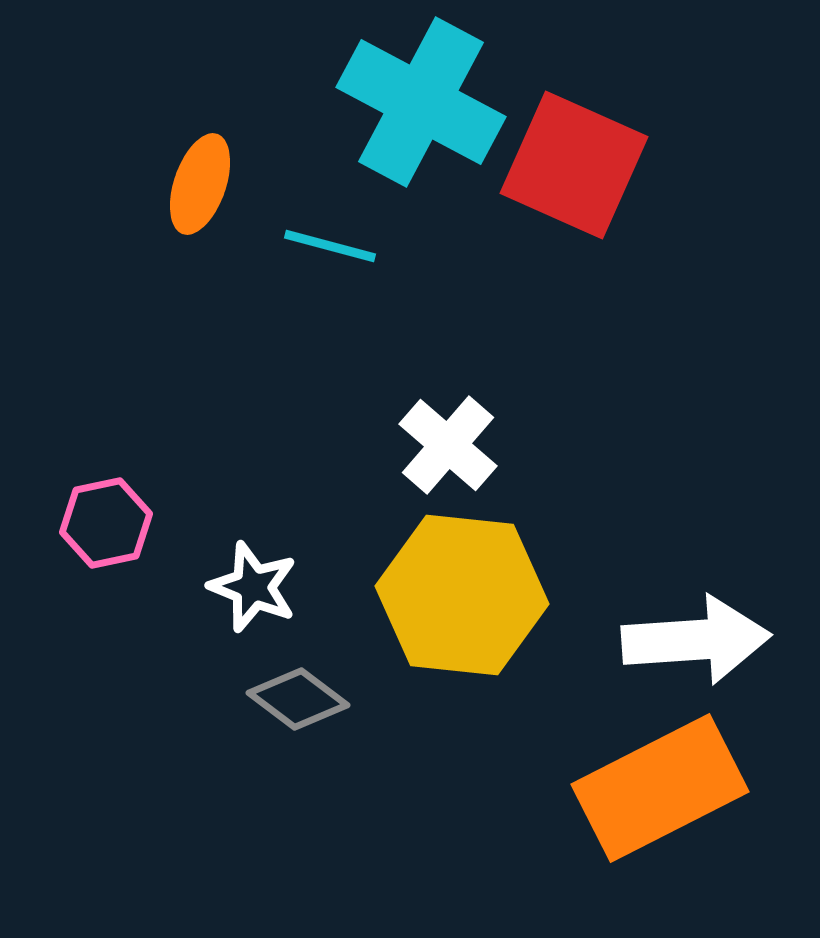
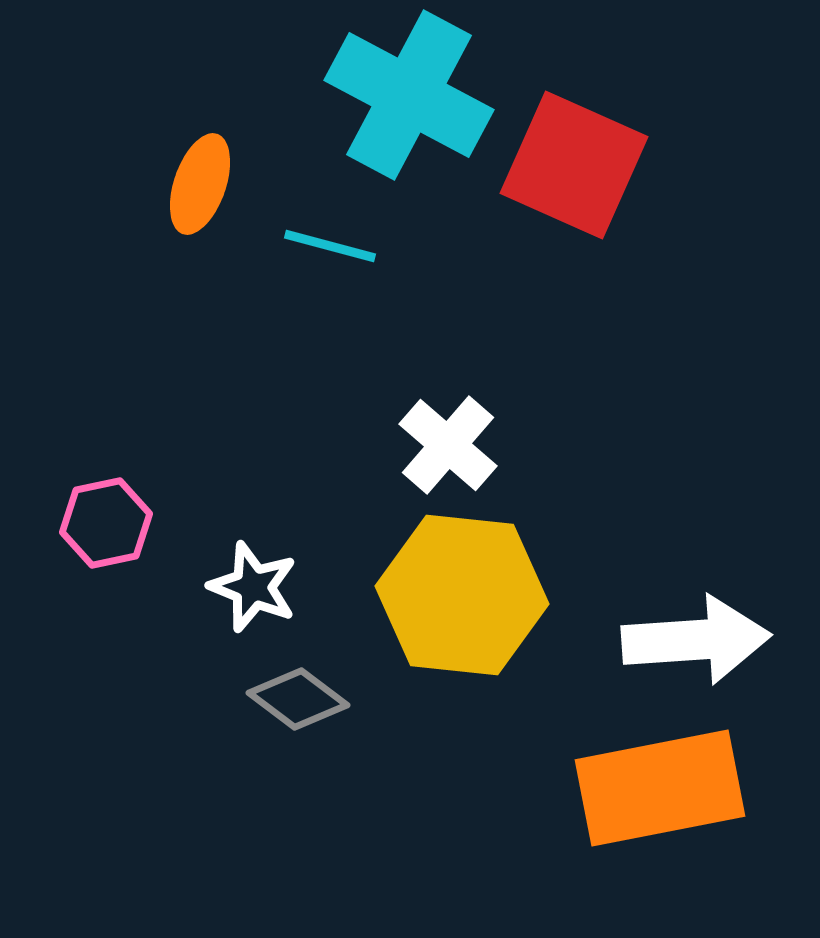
cyan cross: moved 12 px left, 7 px up
orange rectangle: rotated 16 degrees clockwise
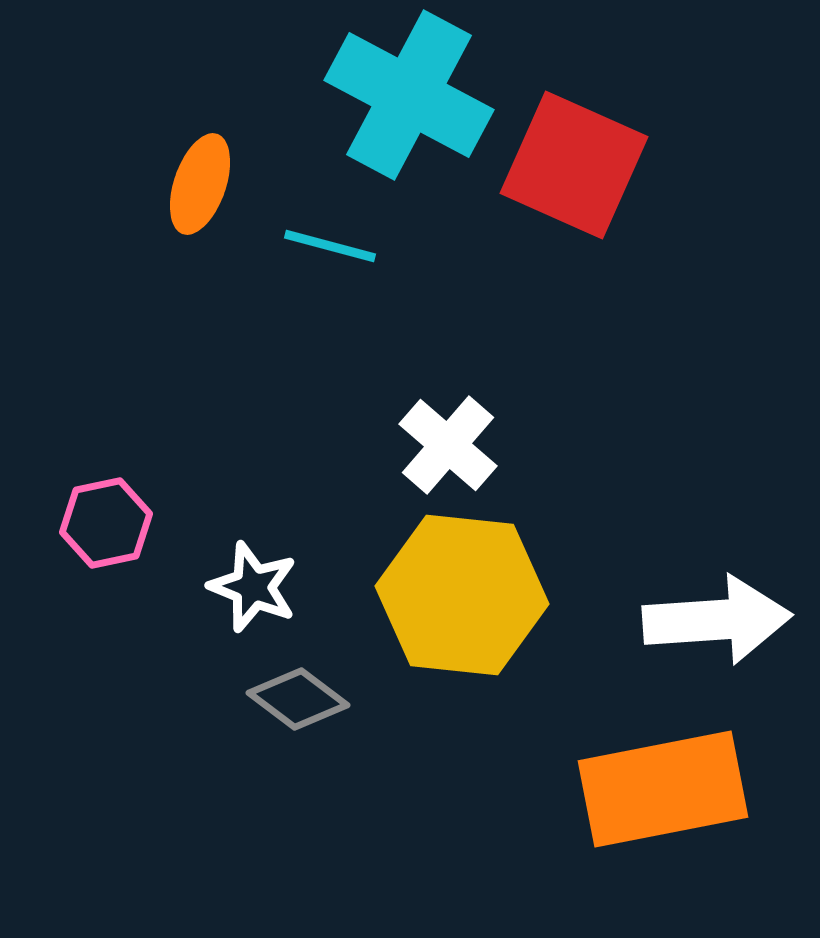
white arrow: moved 21 px right, 20 px up
orange rectangle: moved 3 px right, 1 px down
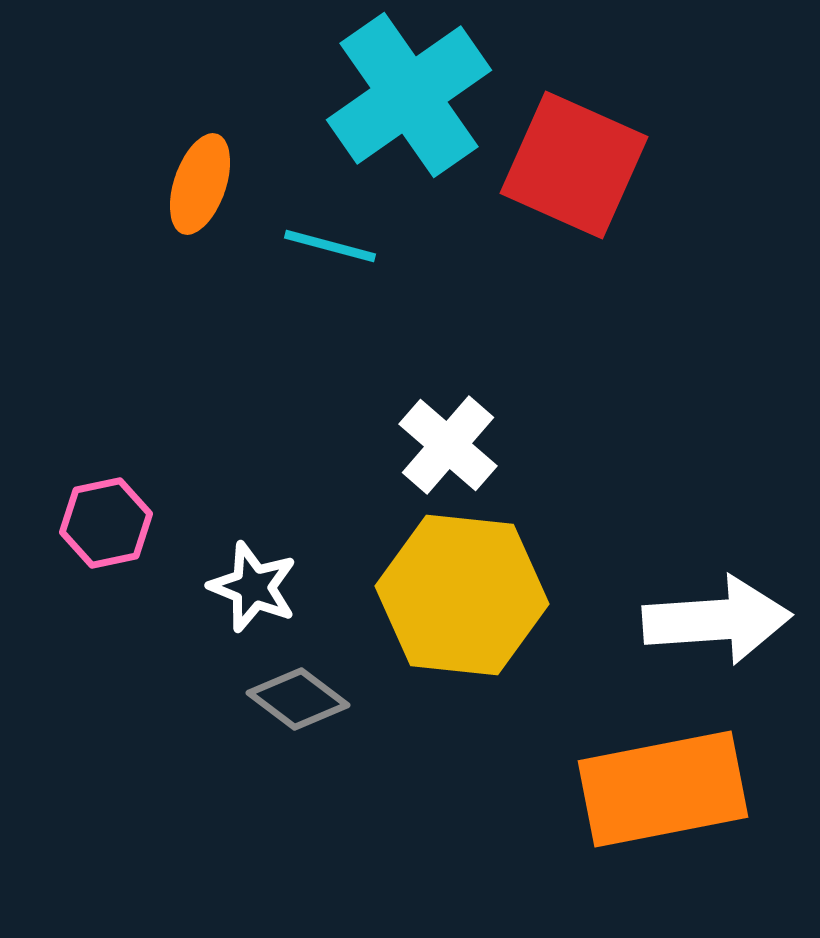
cyan cross: rotated 27 degrees clockwise
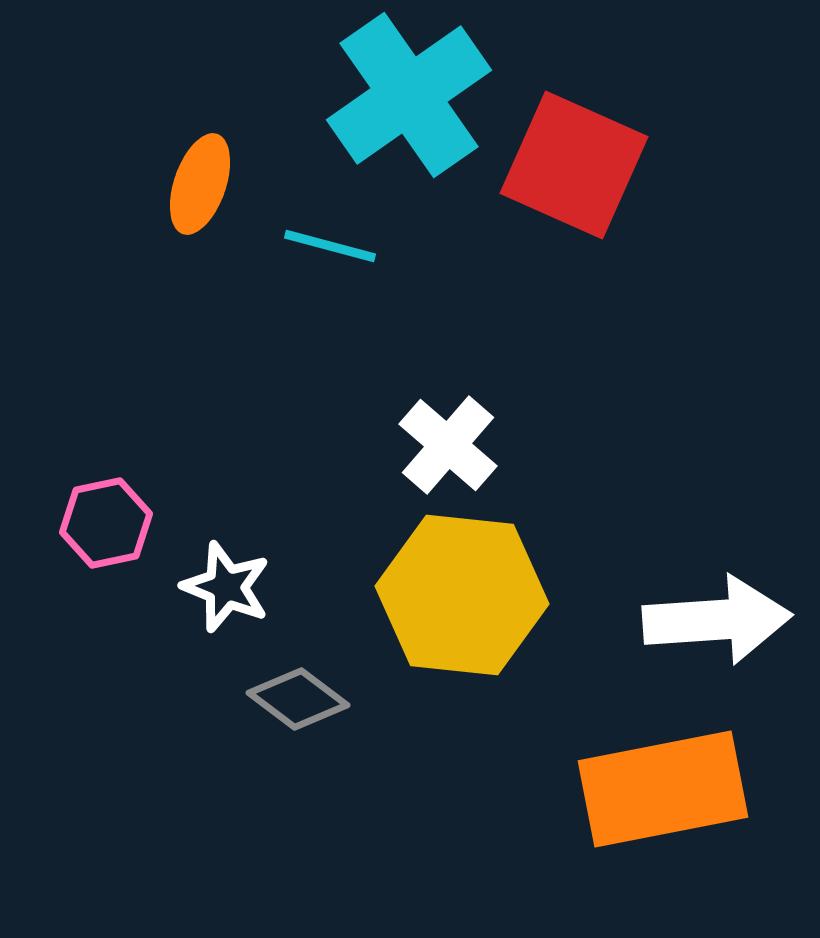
white star: moved 27 px left
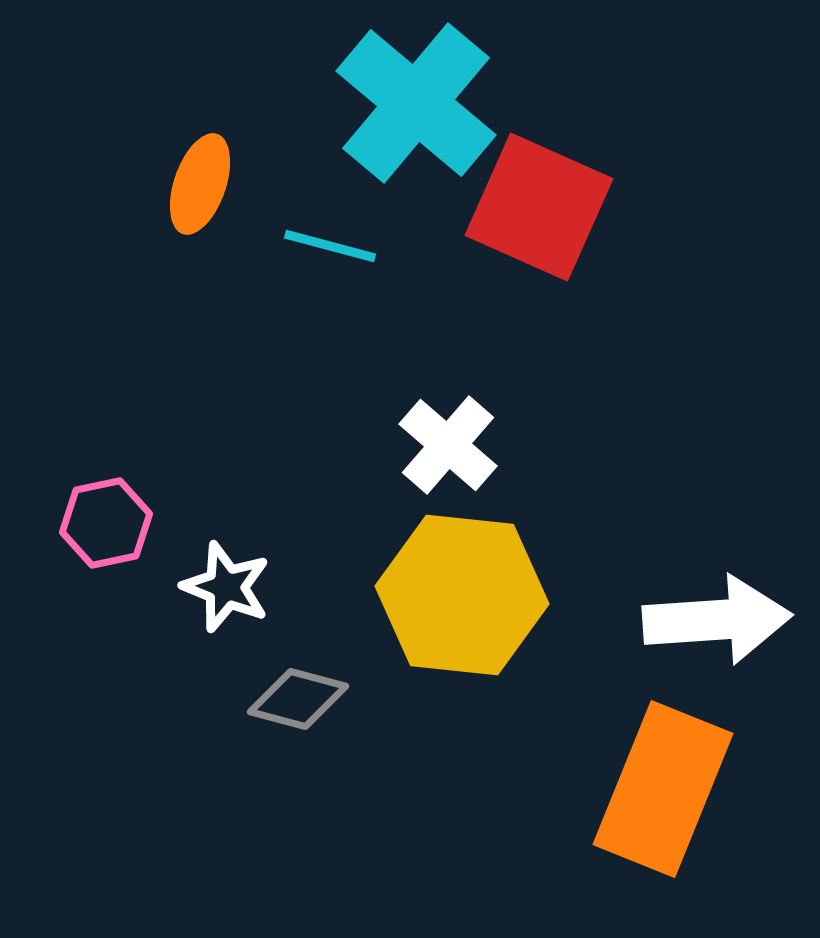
cyan cross: moved 7 px right, 8 px down; rotated 15 degrees counterclockwise
red square: moved 35 px left, 42 px down
gray diamond: rotated 22 degrees counterclockwise
orange rectangle: rotated 57 degrees counterclockwise
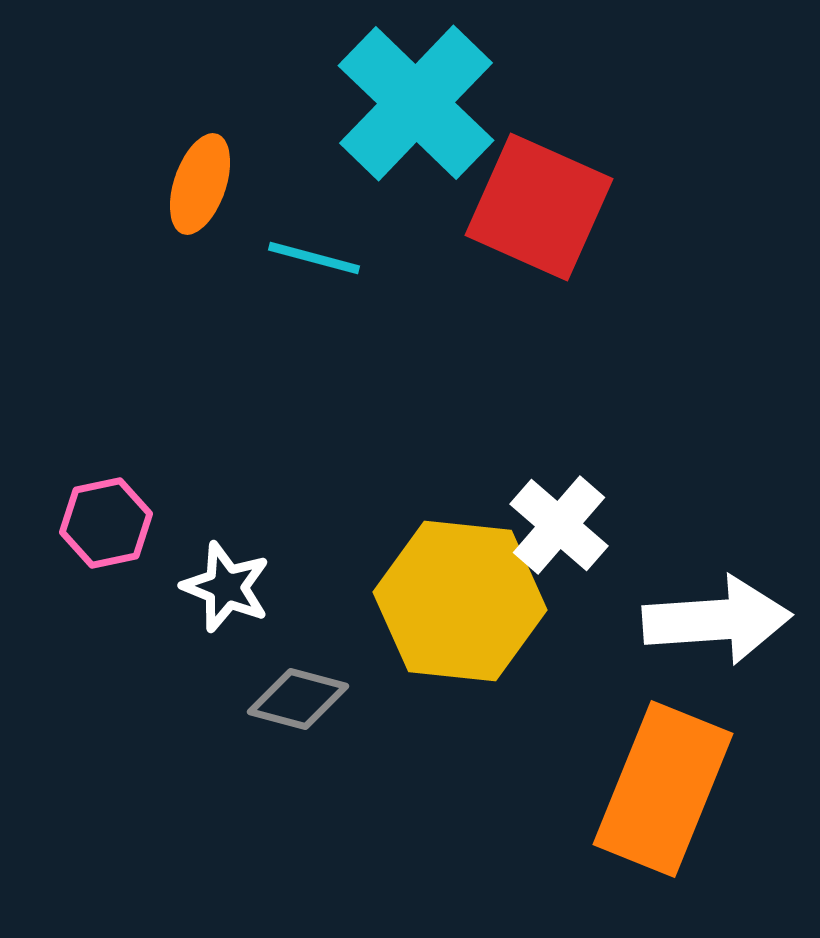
cyan cross: rotated 4 degrees clockwise
cyan line: moved 16 px left, 12 px down
white cross: moved 111 px right, 80 px down
yellow hexagon: moved 2 px left, 6 px down
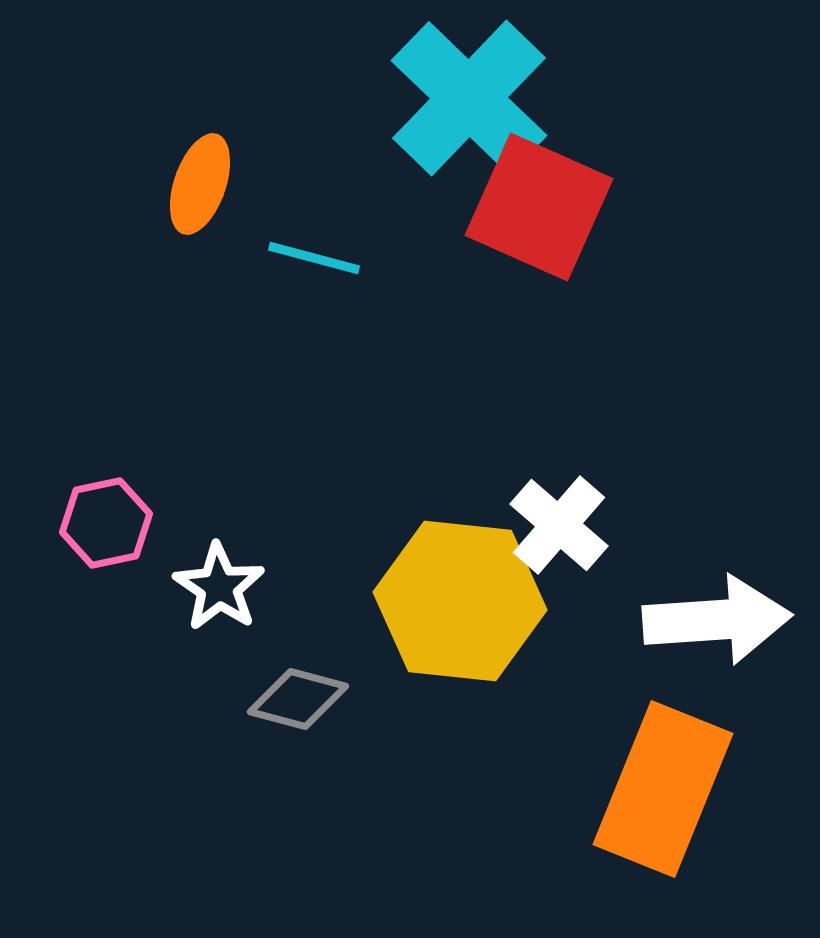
cyan cross: moved 53 px right, 5 px up
white star: moved 7 px left; rotated 12 degrees clockwise
